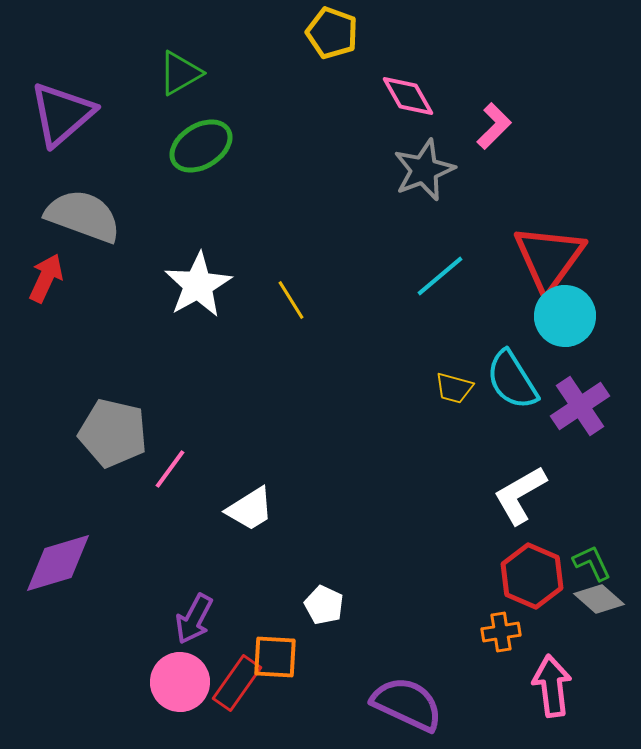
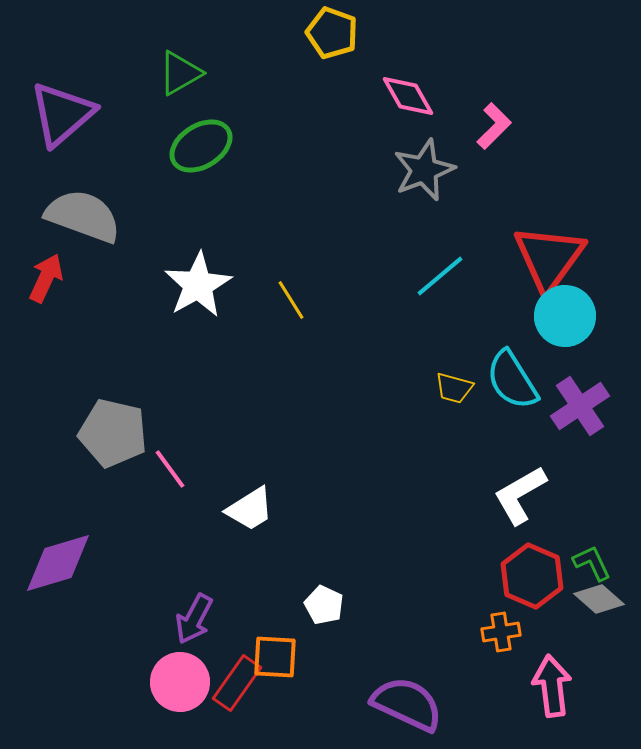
pink line: rotated 72 degrees counterclockwise
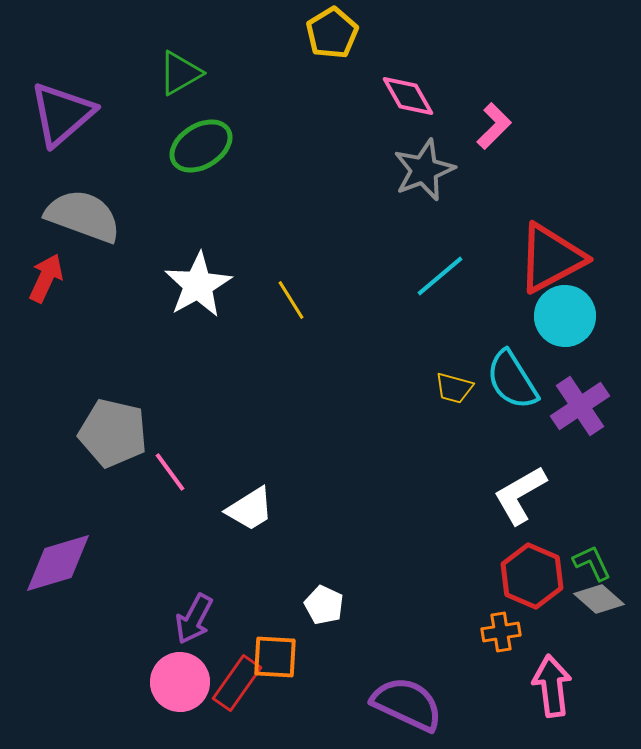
yellow pentagon: rotated 21 degrees clockwise
red triangle: moved 2 px right; rotated 26 degrees clockwise
pink line: moved 3 px down
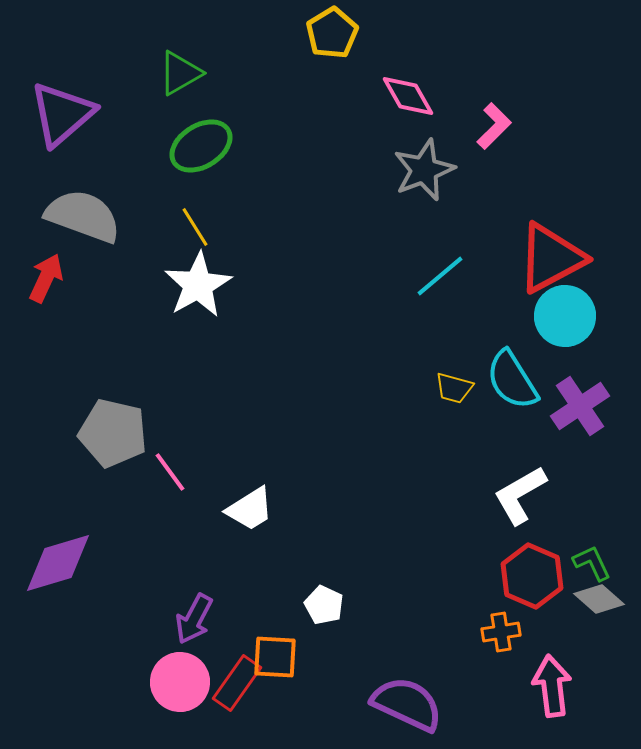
yellow line: moved 96 px left, 73 px up
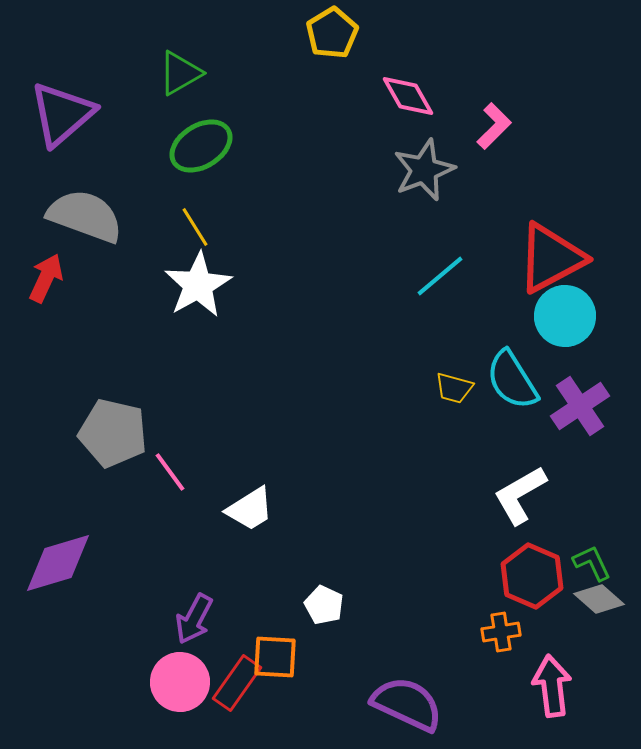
gray semicircle: moved 2 px right
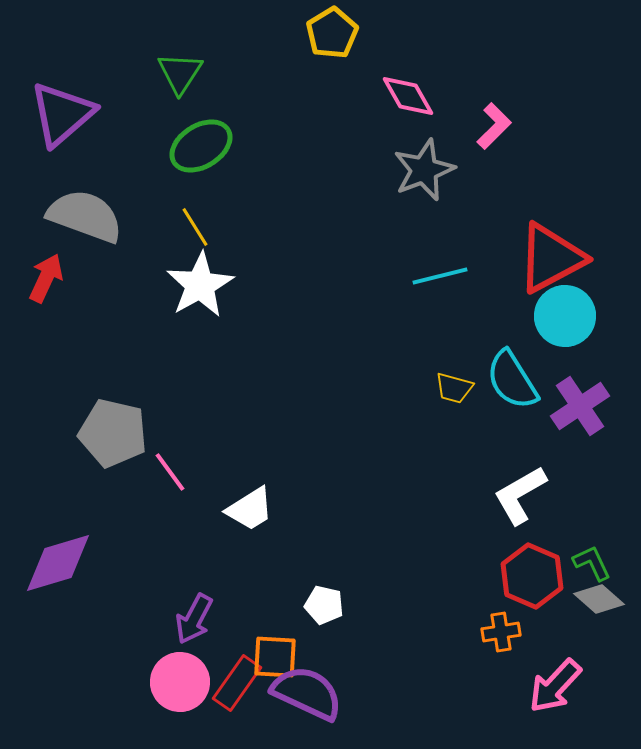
green triangle: rotated 27 degrees counterclockwise
cyan line: rotated 26 degrees clockwise
white star: moved 2 px right
white pentagon: rotated 12 degrees counterclockwise
pink arrow: moved 3 px right; rotated 130 degrees counterclockwise
purple semicircle: moved 100 px left, 11 px up
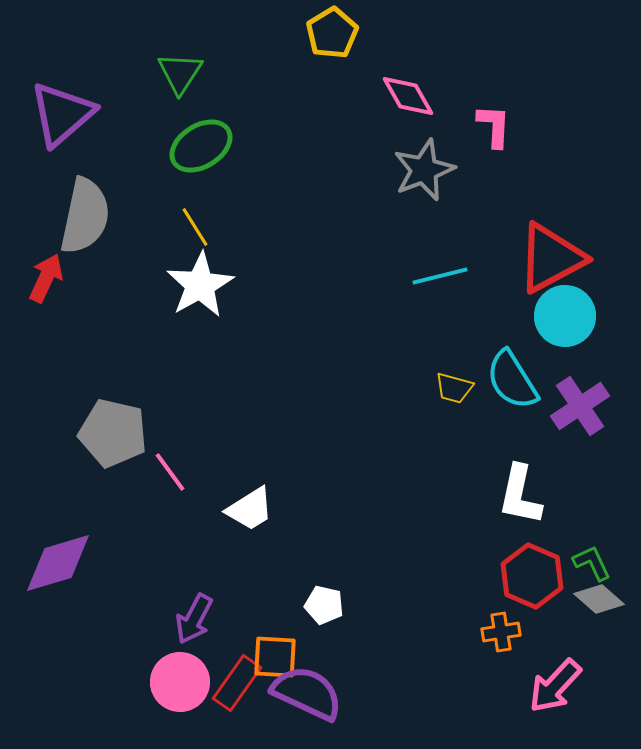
pink L-shape: rotated 42 degrees counterclockwise
gray semicircle: rotated 82 degrees clockwise
white L-shape: rotated 48 degrees counterclockwise
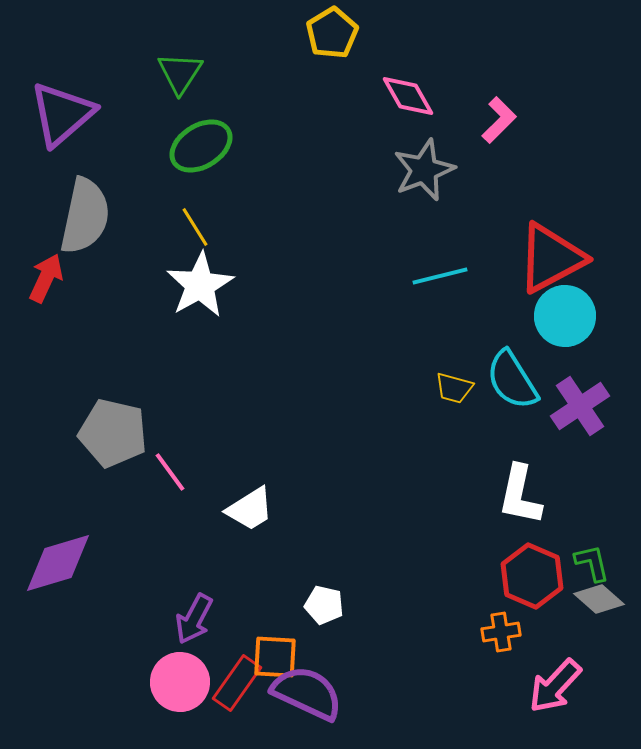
pink L-shape: moved 5 px right, 6 px up; rotated 42 degrees clockwise
green L-shape: rotated 12 degrees clockwise
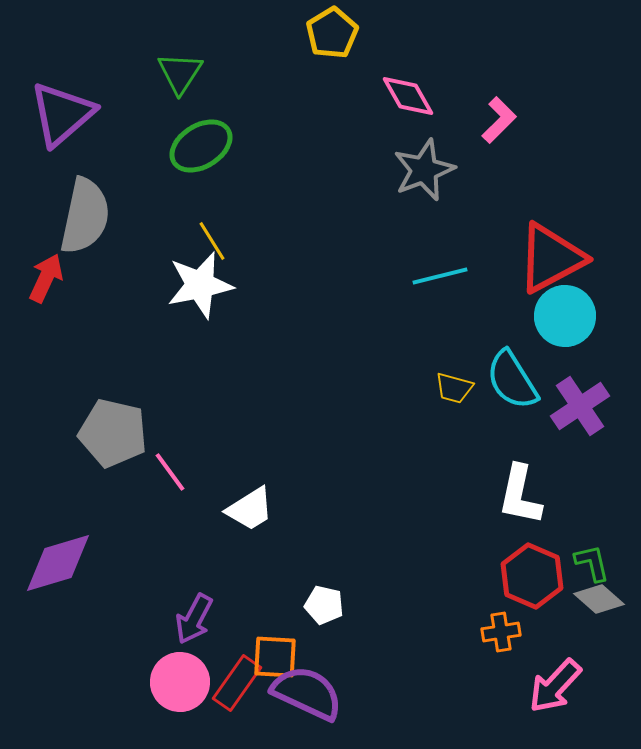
yellow line: moved 17 px right, 14 px down
white star: rotated 18 degrees clockwise
